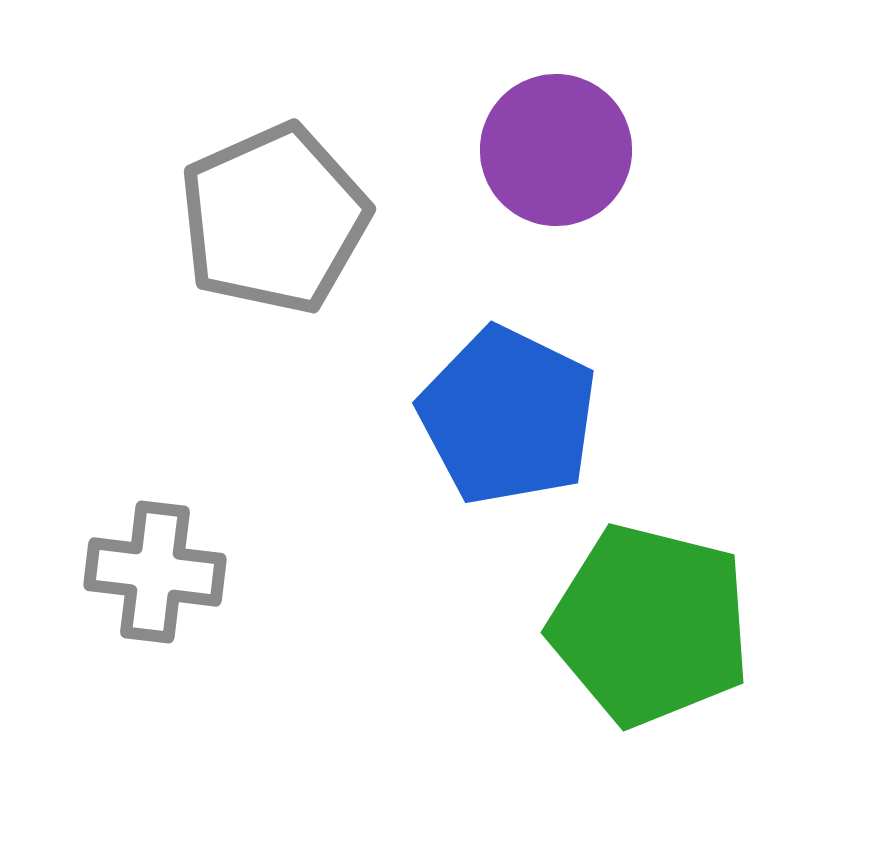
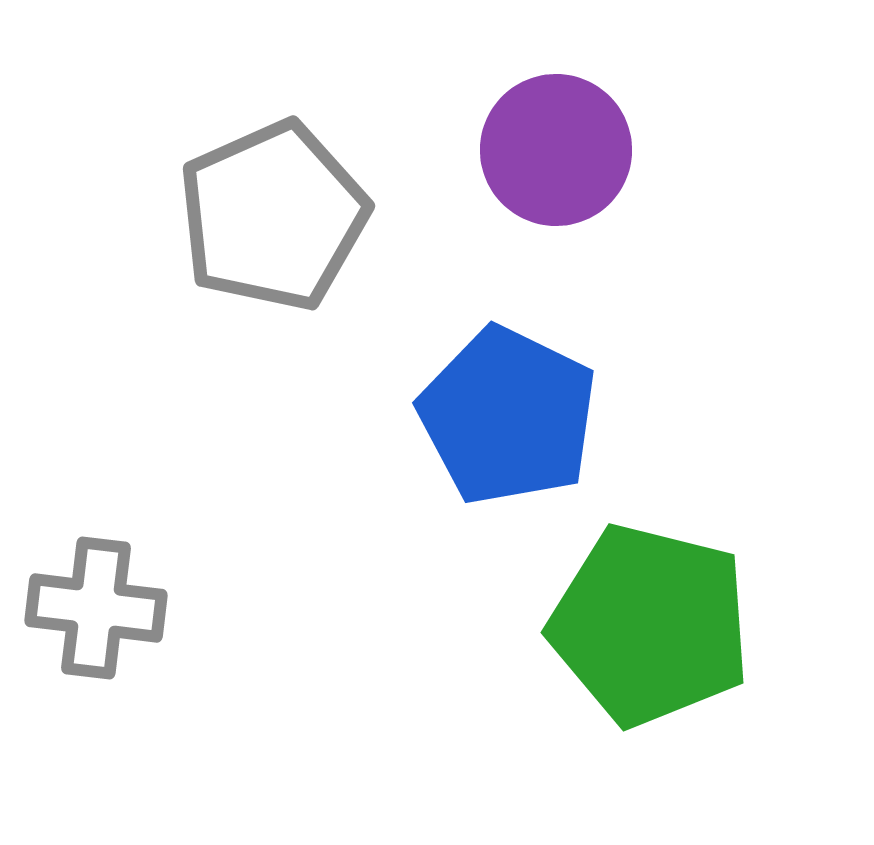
gray pentagon: moved 1 px left, 3 px up
gray cross: moved 59 px left, 36 px down
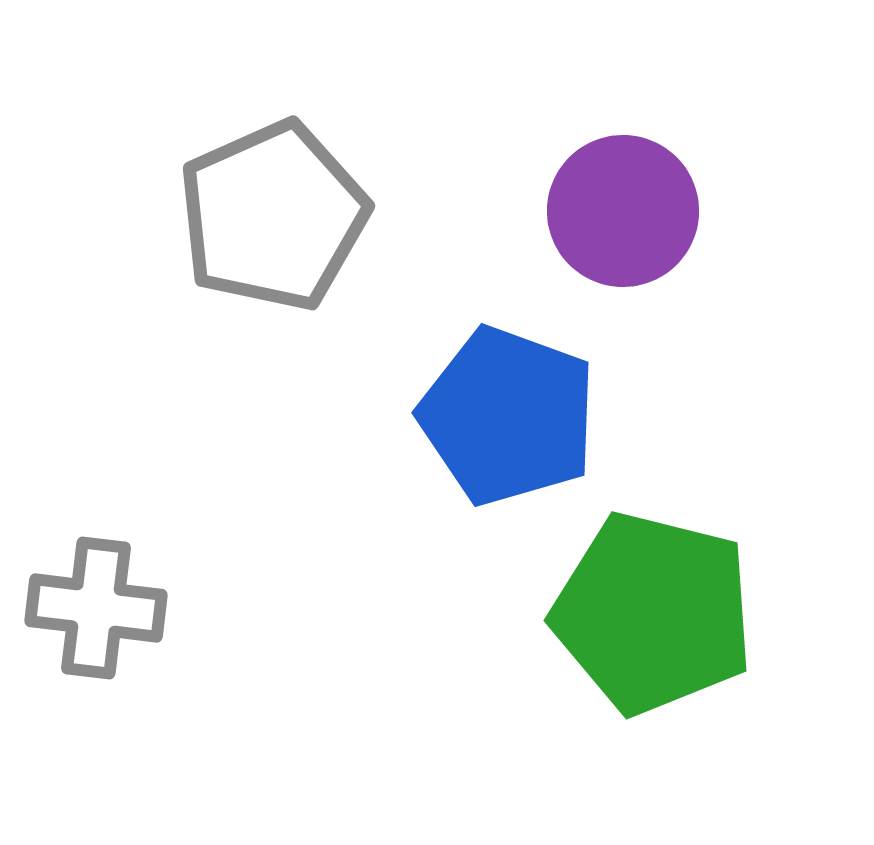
purple circle: moved 67 px right, 61 px down
blue pentagon: rotated 6 degrees counterclockwise
green pentagon: moved 3 px right, 12 px up
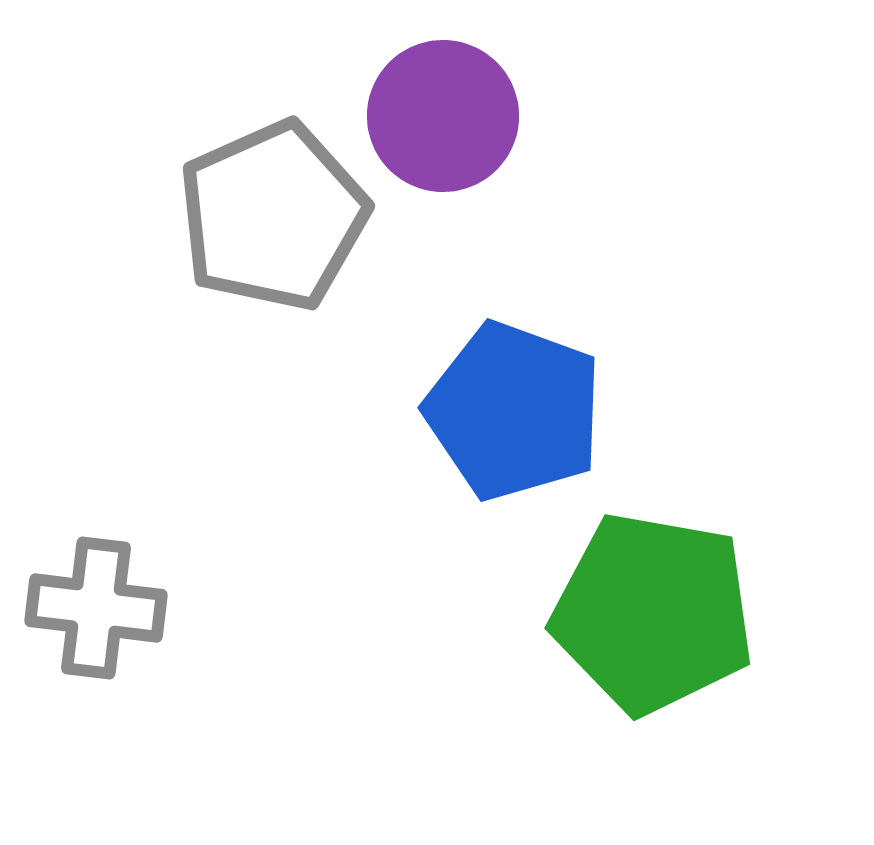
purple circle: moved 180 px left, 95 px up
blue pentagon: moved 6 px right, 5 px up
green pentagon: rotated 4 degrees counterclockwise
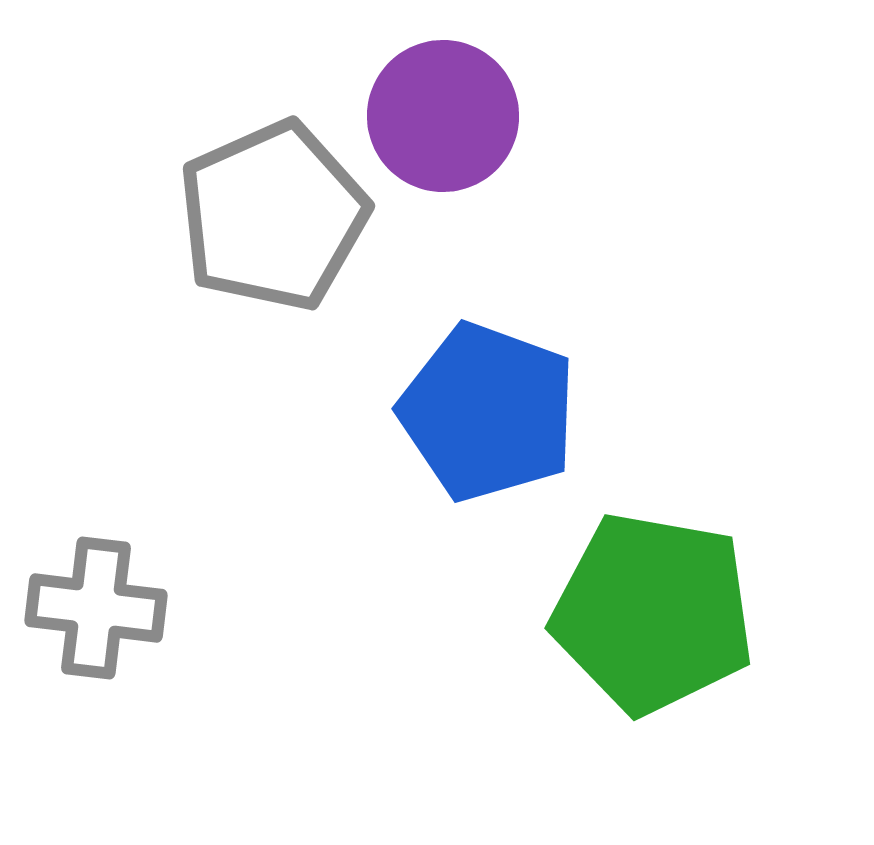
blue pentagon: moved 26 px left, 1 px down
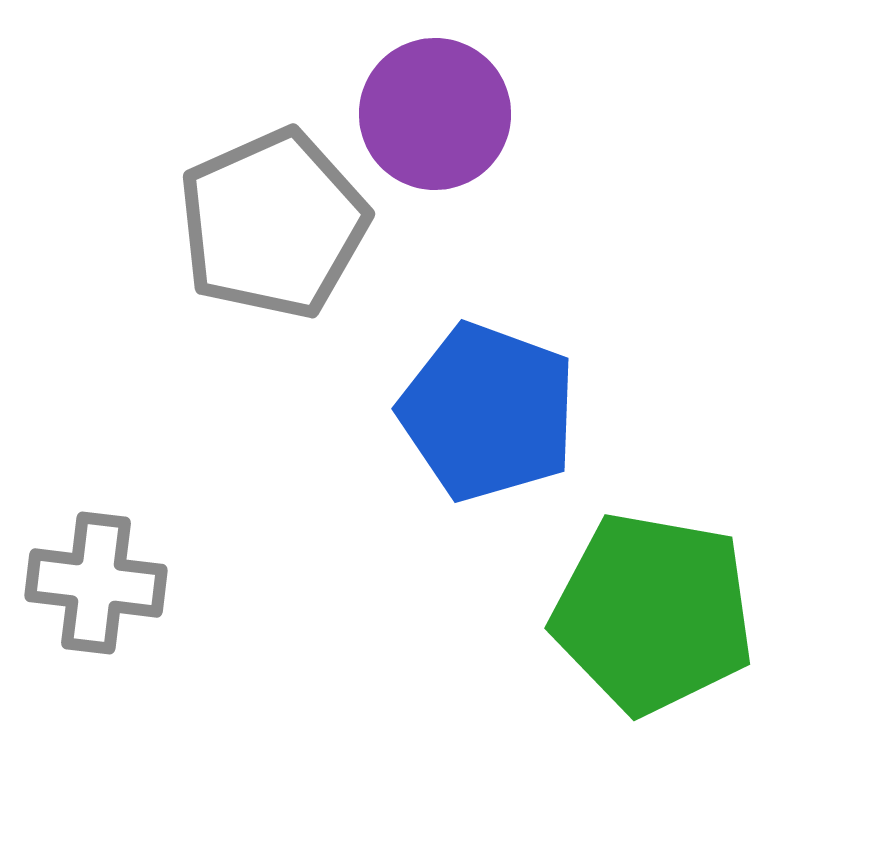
purple circle: moved 8 px left, 2 px up
gray pentagon: moved 8 px down
gray cross: moved 25 px up
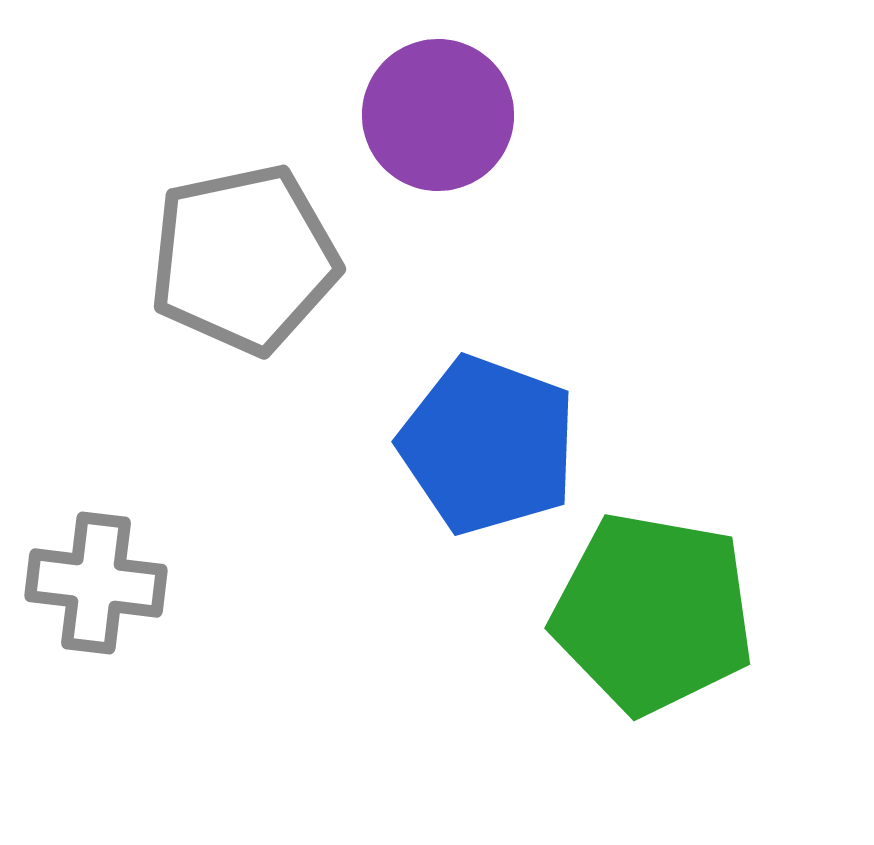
purple circle: moved 3 px right, 1 px down
gray pentagon: moved 29 px left, 35 px down; rotated 12 degrees clockwise
blue pentagon: moved 33 px down
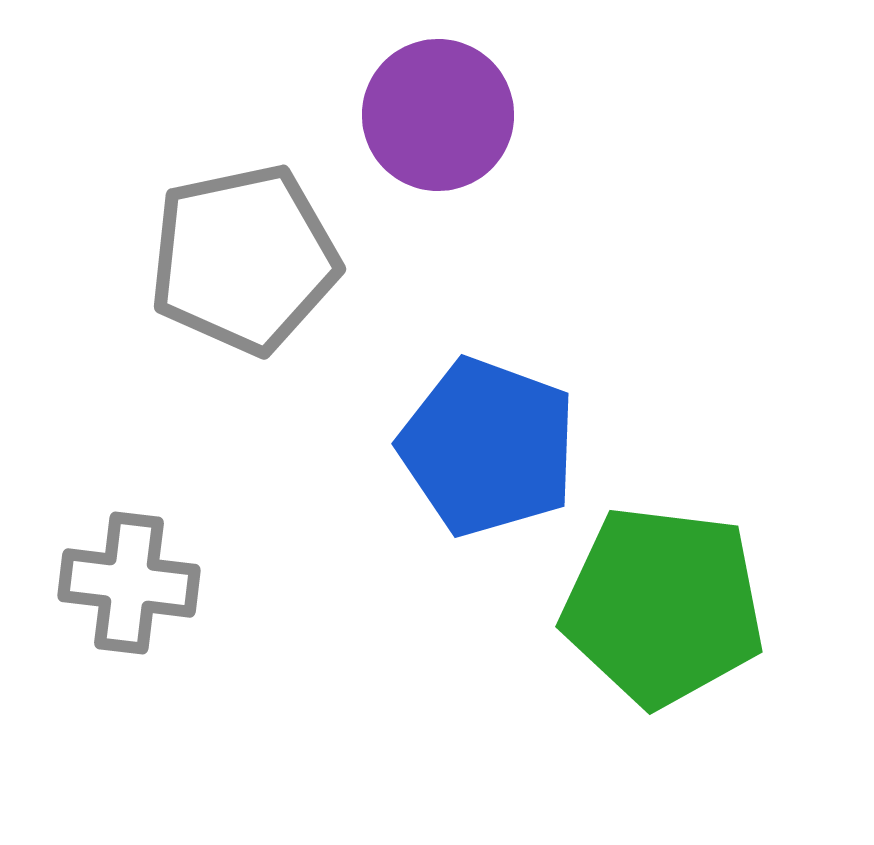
blue pentagon: moved 2 px down
gray cross: moved 33 px right
green pentagon: moved 10 px right, 7 px up; rotated 3 degrees counterclockwise
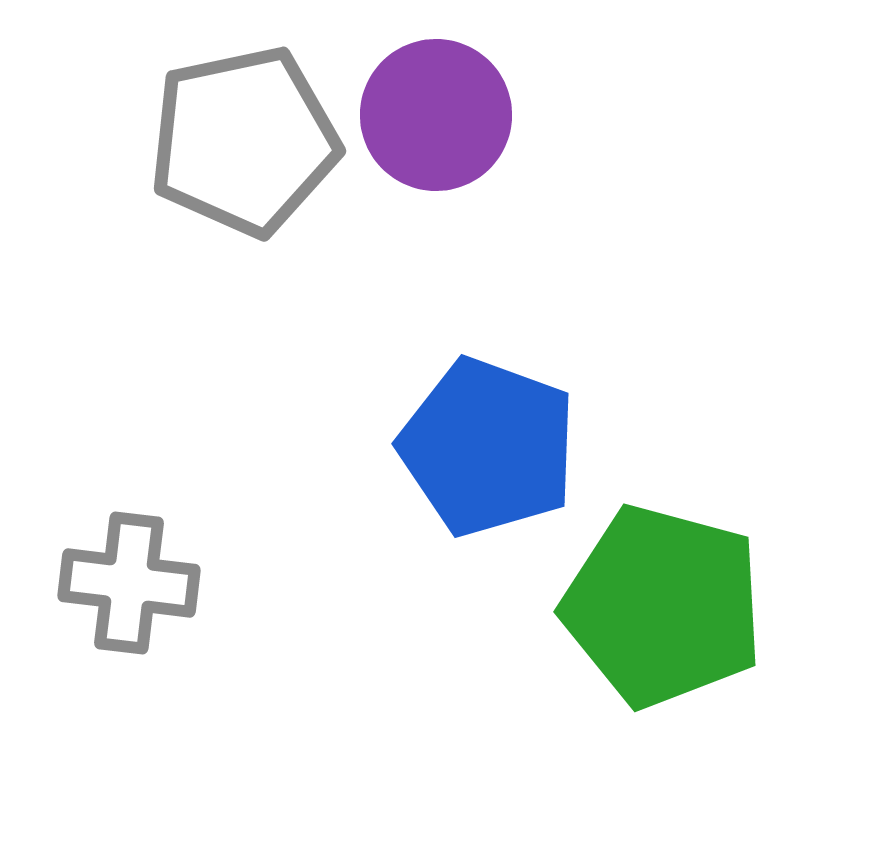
purple circle: moved 2 px left
gray pentagon: moved 118 px up
green pentagon: rotated 8 degrees clockwise
